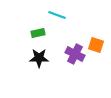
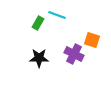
green rectangle: moved 10 px up; rotated 48 degrees counterclockwise
orange square: moved 4 px left, 5 px up
purple cross: moved 1 px left
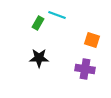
purple cross: moved 11 px right, 15 px down; rotated 18 degrees counterclockwise
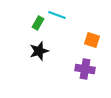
black star: moved 7 px up; rotated 18 degrees counterclockwise
